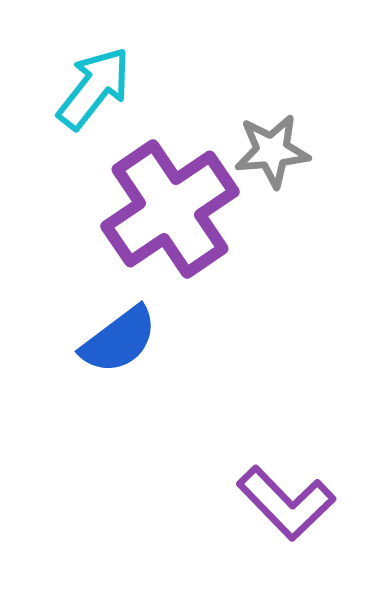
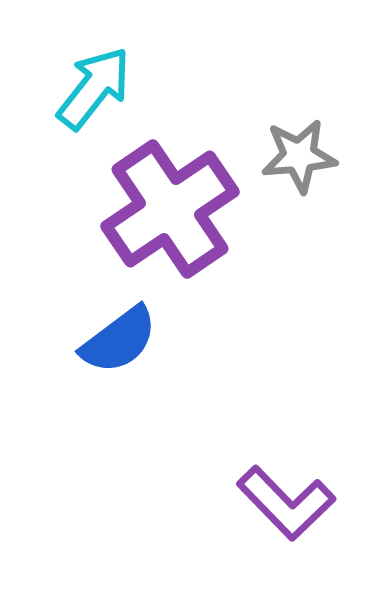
gray star: moved 27 px right, 5 px down
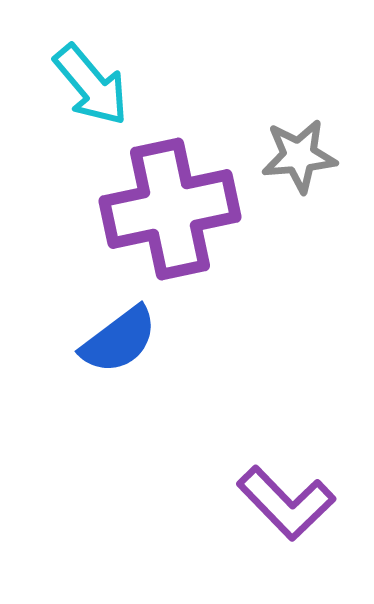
cyan arrow: moved 3 px left, 3 px up; rotated 102 degrees clockwise
purple cross: rotated 22 degrees clockwise
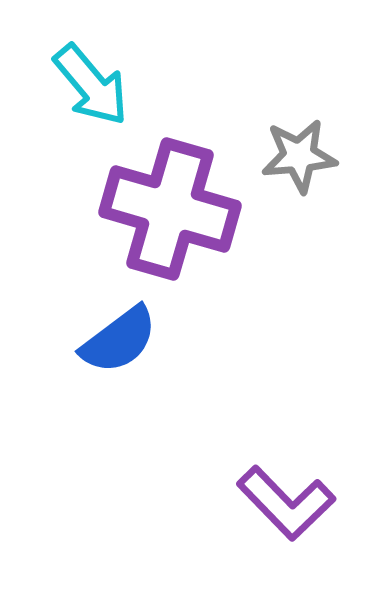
purple cross: rotated 28 degrees clockwise
